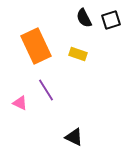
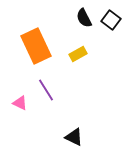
black square: rotated 36 degrees counterclockwise
yellow rectangle: rotated 48 degrees counterclockwise
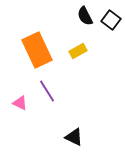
black semicircle: moved 1 px right, 2 px up
orange rectangle: moved 1 px right, 4 px down
yellow rectangle: moved 3 px up
purple line: moved 1 px right, 1 px down
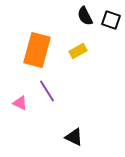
black square: rotated 18 degrees counterclockwise
orange rectangle: rotated 40 degrees clockwise
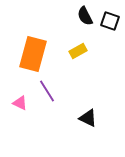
black square: moved 1 px left, 1 px down
orange rectangle: moved 4 px left, 4 px down
black triangle: moved 14 px right, 19 px up
